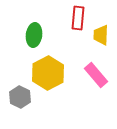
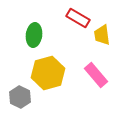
red rectangle: rotated 65 degrees counterclockwise
yellow trapezoid: moved 1 px right; rotated 10 degrees counterclockwise
yellow hexagon: rotated 12 degrees clockwise
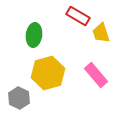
red rectangle: moved 2 px up
yellow trapezoid: moved 1 px left, 2 px up; rotated 10 degrees counterclockwise
gray hexagon: moved 1 px left, 1 px down
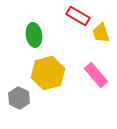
green ellipse: rotated 15 degrees counterclockwise
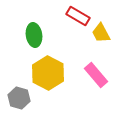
yellow trapezoid: rotated 10 degrees counterclockwise
yellow hexagon: rotated 16 degrees counterclockwise
gray hexagon: rotated 10 degrees counterclockwise
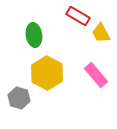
yellow hexagon: moved 1 px left
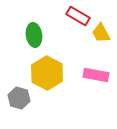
pink rectangle: rotated 40 degrees counterclockwise
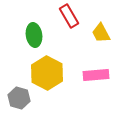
red rectangle: moved 9 px left; rotated 30 degrees clockwise
pink rectangle: rotated 15 degrees counterclockwise
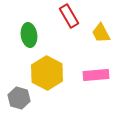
green ellipse: moved 5 px left
